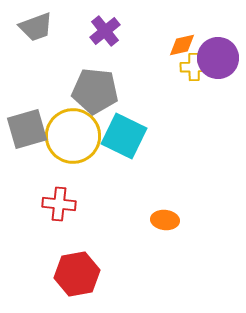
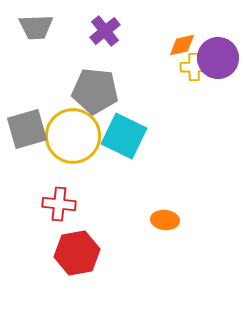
gray trapezoid: rotated 18 degrees clockwise
red hexagon: moved 21 px up
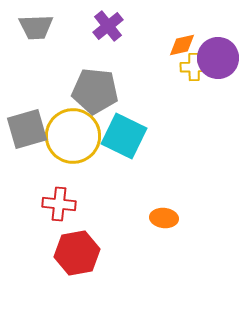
purple cross: moved 3 px right, 5 px up
orange ellipse: moved 1 px left, 2 px up
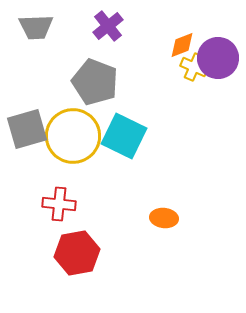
orange diamond: rotated 8 degrees counterclockwise
yellow cross: rotated 24 degrees clockwise
gray pentagon: moved 9 px up; rotated 15 degrees clockwise
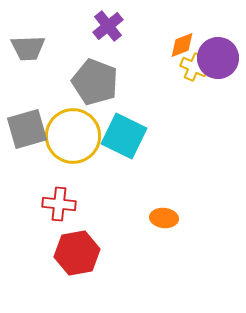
gray trapezoid: moved 8 px left, 21 px down
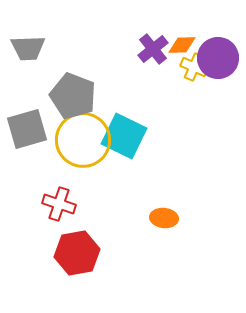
purple cross: moved 45 px right, 23 px down
orange diamond: rotated 20 degrees clockwise
gray pentagon: moved 22 px left, 14 px down
yellow circle: moved 10 px right, 4 px down
red cross: rotated 12 degrees clockwise
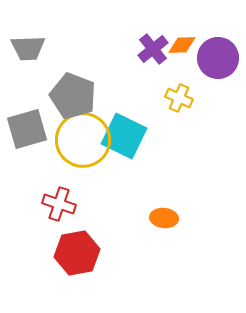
yellow cross: moved 15 px left, 31 px down
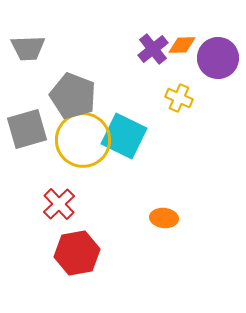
red cross: rotated 28 degrees clockwise
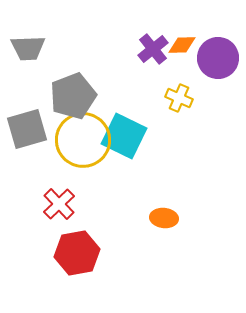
gray pentagon: rotated 30 degrees clockwise
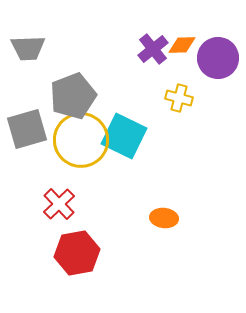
yellow cross: rotated 8 degrees counterclockwise
yellow circle: moved 2 px left
